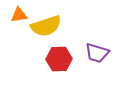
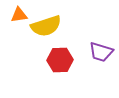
purple trapezoid: moved 4 px right, 1 px up
red hexagon: moved 1 px right, 1 px down
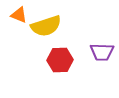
orange triangle: rotated 30 degrees clockwise
purple trapezoid: moved 1 px right; rotated 15 degrees counterclockwise
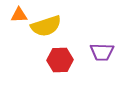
orange triangle: rotated 24 degrees counterclockwise
